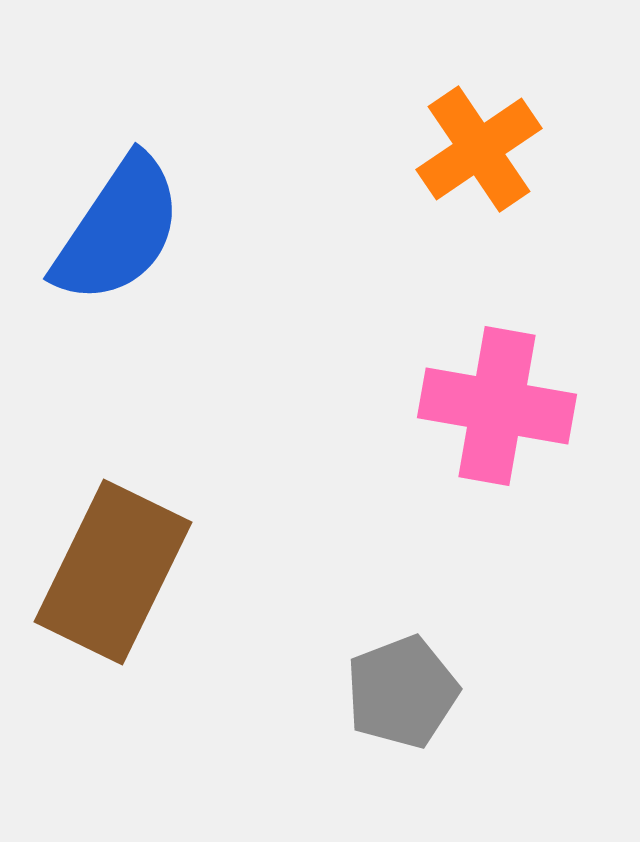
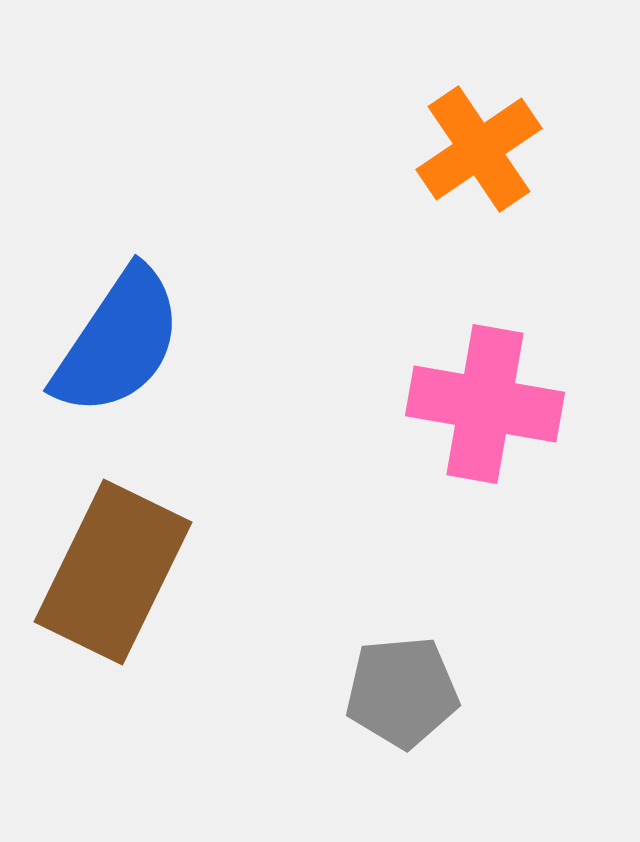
blue semicircle: moved 112 px down
pink cross: moved 12 px left, 2 px up
gray pentagon: rotated 16 degrees clockwise
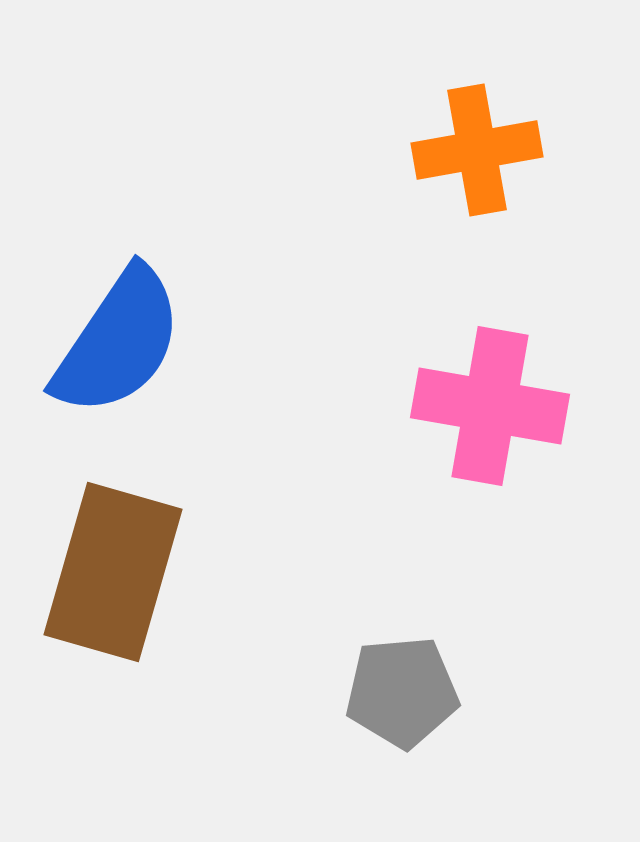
orange cross: moved 2 px left, 1 px down; rotated 24 degrees clockwise
pink cross: moved 5 px right, 2 px down
brown rectangle: rotated 10 degrees counterclockwise
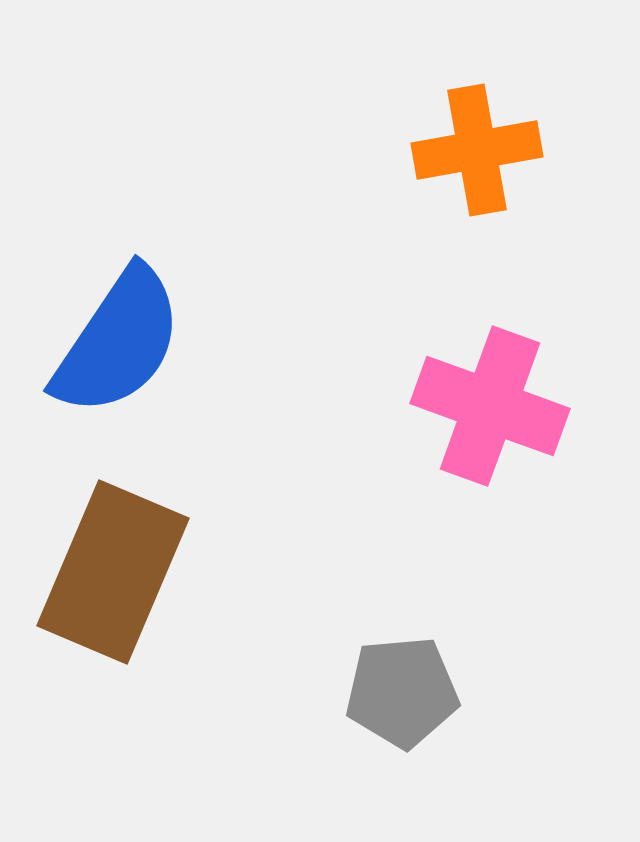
pink cross: rotated 10 degrees clockwise
brown rectangle: rotated 7 degrees clockwise
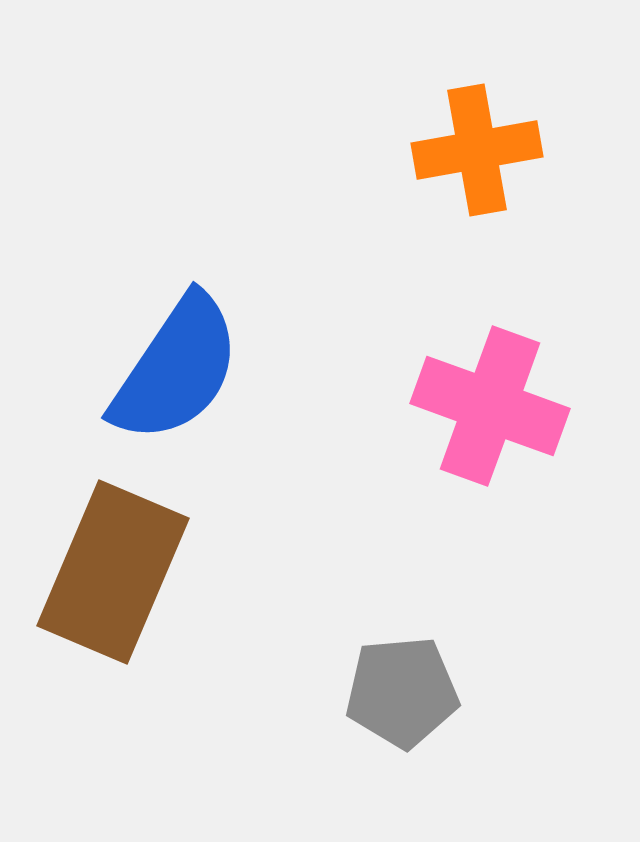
blue semicircle: moved 58 px right, 27 px down
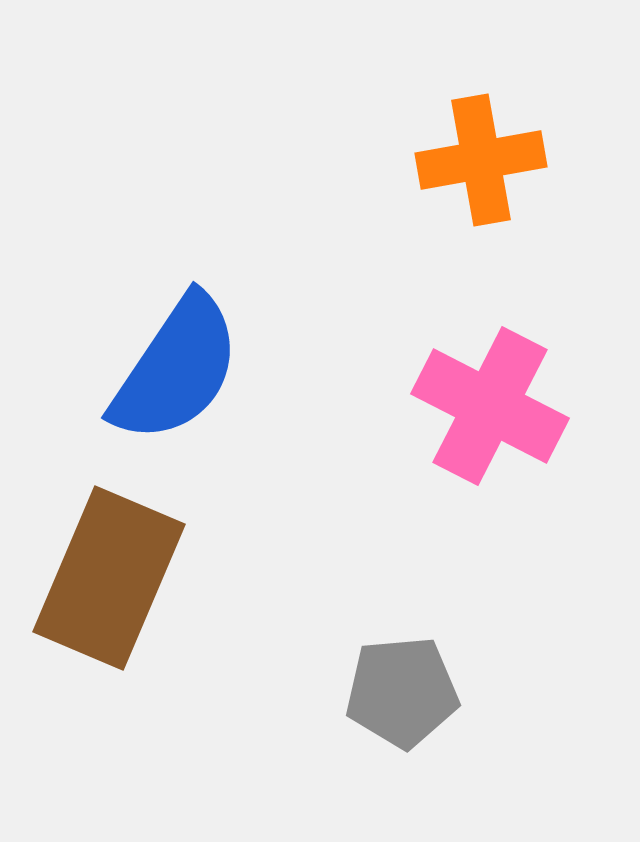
orange cross: moved 4 px right, 10 px down
pink cross: rotated 7 degrees clockwise
brown rectangle: moved 4 px left, 6 px down
